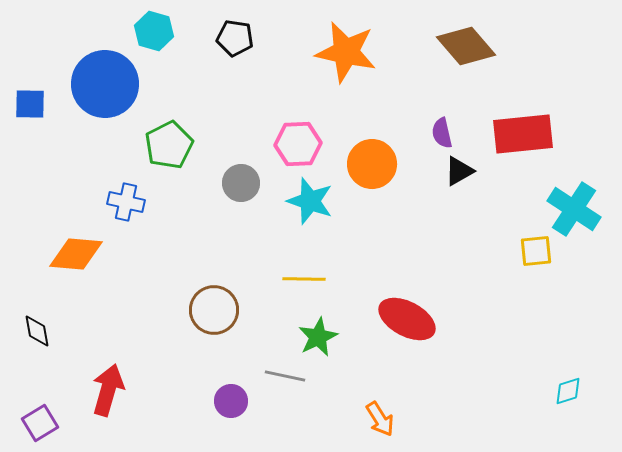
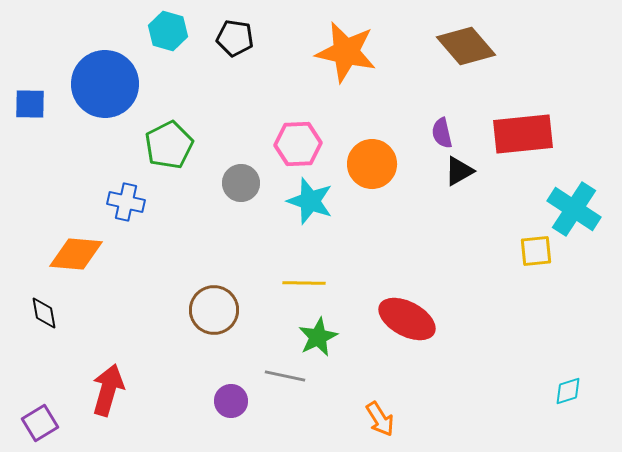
cyan hexagon: moved 14 px right
yellow line: moved 4 px down
black diamond: moved 7 px right, 18 px up
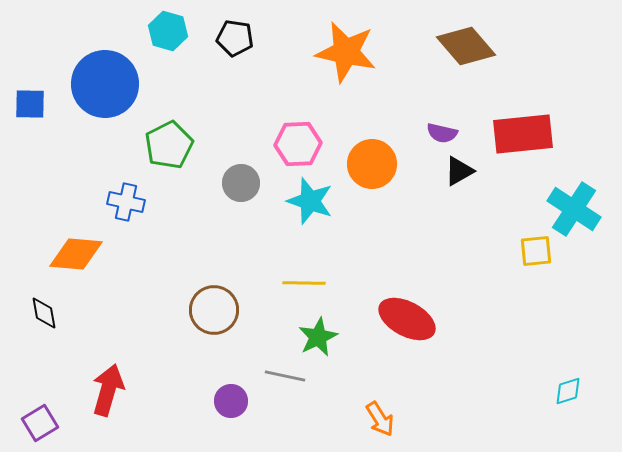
purple semicircle: rotated 64 degrees counterclockwise
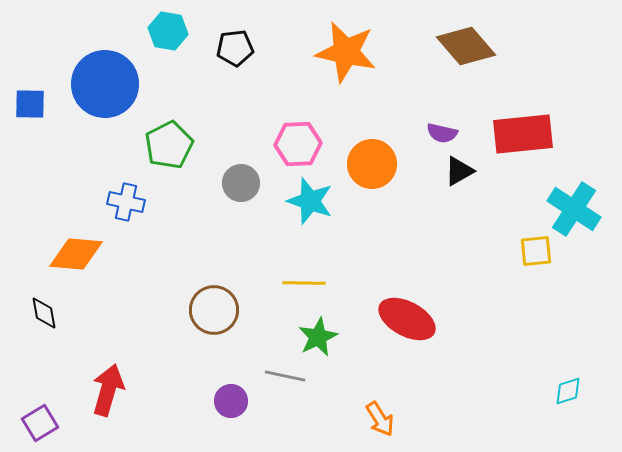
cyan hexagon: rotated 6 degrees counterclockwise
black pentagon: moved 10 px down; rotated 15 degrees counterclockwise
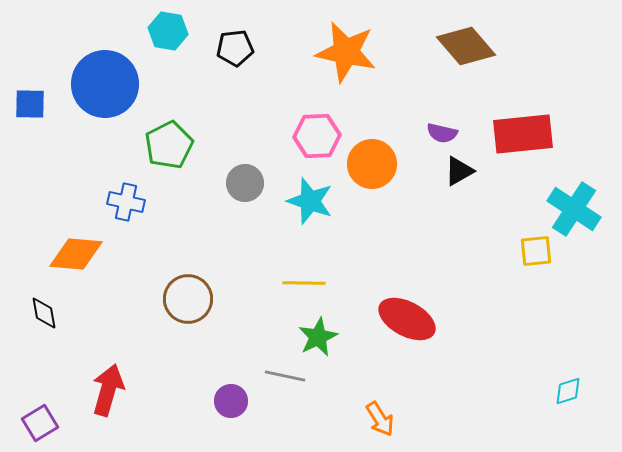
pink hexagon: moved 19 px right, 8 px up
gray circle: moved 4 px right
brown circle: moved 26 px left, 11 px up
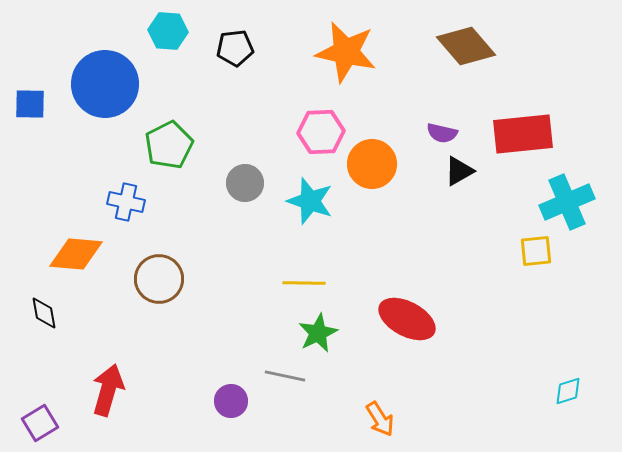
cyan hexagon: rotated 6 degrees counterclockwise
pink hexagon: moved 4 px right, 4 px up
cyan cross: moved 7 px left, 7 px up; rotated 34 degrees clockwise
brown circle: moved 29 px left, 20 px up
green star: moved 4 px up
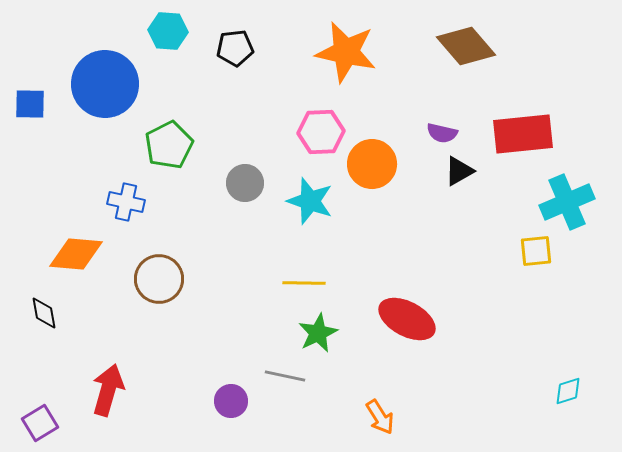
orange arrow: moved 2 px up
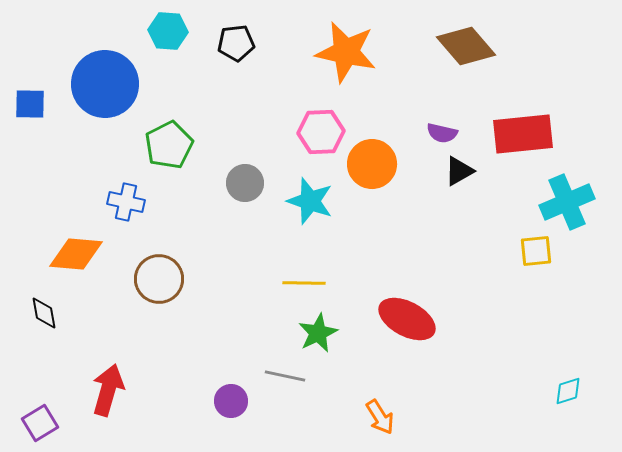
black pentagon: moved 1 px right, 5 px up
